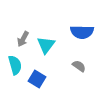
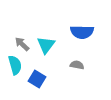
gray arrow: moved 1 px left, 5 px down; rotated 105 degrees clockwise
gray semicircle: moved 2 px left, 1 px up; rotated 24 degrees counterclockwise
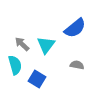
blue semicircle: moved 7 px left, 4 px up; rotated 40 degrees counterclockwise
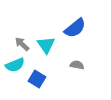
cyan triangle: rotated 12 degrees counterclockwise
cyan semicircle: rotated 84 degrees clockwise
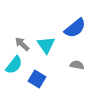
cyan semicircle: moved 1 px left; rotated 30 degrees counterclockwise
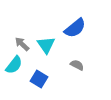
gray semicircle: rotated 16 degrees clockwise
blue square: moved 2 px right
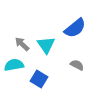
cyan semicircle: rotated 138 degrees counterclockwise
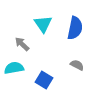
blue semicircle: rotated 40 degrees counterclockwise
cyan triangle: moved 3 px left, 21 px up
cyan semicircle: moved 3 px down
blue square: moved 5 px right, 1 px down
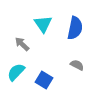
cyan semicircle: moved 2 px right, 4 px down; rotated 36 degrees counterclockwise
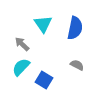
cyan semicircle: moved 5 px right, 5 px up
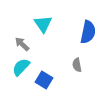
blue semicircle: moved 13 px right, 4 px down
gray semicircle: rotated 128 degrees counterclockwise
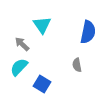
cyan triangle: moved 1 px left, 1 px down
cyan semicircle: moved 2 px left
blue square: moved 2 px left, 4 px down
